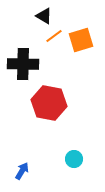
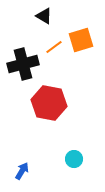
orange line: moved 11 px down
black cross: rotated 16 degrees counterclockwise
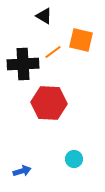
orange square: rotated 30 degrees clockwise
orange line: moved 1 px left, 5 px down
black cross: rotated 12 degrees clockwise
red hexagon: rotated 8 degrees counterclockwise
blue arrow: rotated 42 degrees clockwise
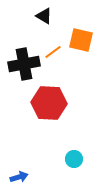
black cross: moved 1 px right; rotated 8 degrees counterclockwise
blue arrow: moved 3 px left, 6 px down
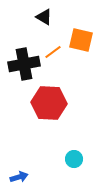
black triangle: moved 1 px down
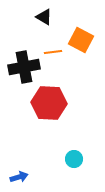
orange square: rotated 15 degrees clockwise
orange line: rotated 30 degrees clockwise
black cross: moved 3 px down
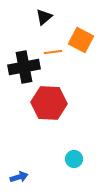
black triangle: rotated 48 degrees clockwise
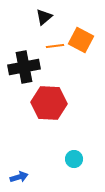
orange line: moved 2 px right, 6 px up
